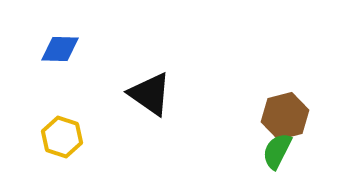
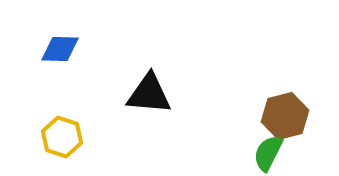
black triangle: moved 1 px left; rotated 30 degrees counterclockwise
green semicircle: moved 9 px left, 2 px down
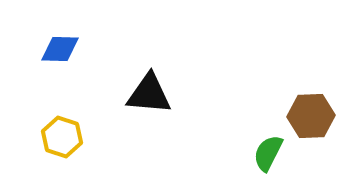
brown hexagon: moved 26 px right; rotated 12 degrees clockwise
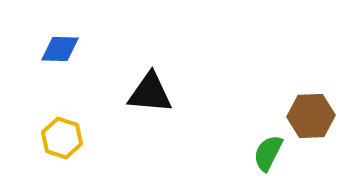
black triangle: moved 1 px right, 1 px up
yellow hexagon: moved 1 px down
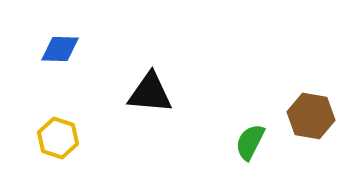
brown hexagon: rotated 12 degrees clockwise
yellow hexagon: moved 4 px left
green semicircle: moved 18 px left, 11 px up
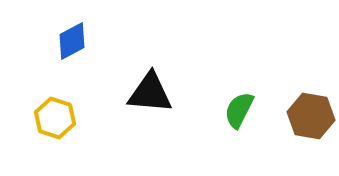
blue diamond: moved 12 px right, 8 px up; rotated 30 degrees counterclockwise
yellow hexagon: moved 3 px left, 20 px up
green semicircle: moved 11 px left, 32 px up
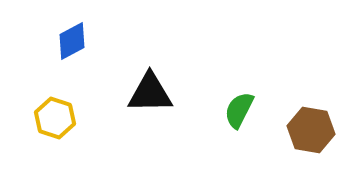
black triangle: rotated 6 degrees counterclockwise
brown hexagon: moved 14 px down
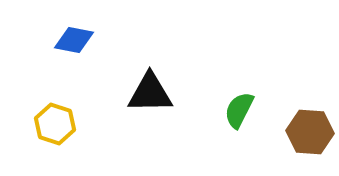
blue diamond: moved 2 px right, 1 px up; rotated 39 degrees clockwise
yellow hexagon: moved 6 px down
brown hexagon: moved 1 px left, 2 px down; rotated 6 degrees counterclockwise
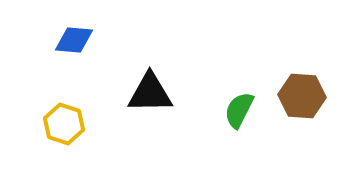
blue diamond: rotated 6 degrees counterclockwise
yellow hexagon: moved 9 px right
brown hexagon: moved 8 px left, 36 px up
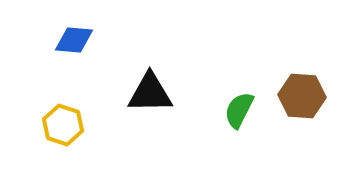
yellow hexagon: moved 1 px left, 1 px down
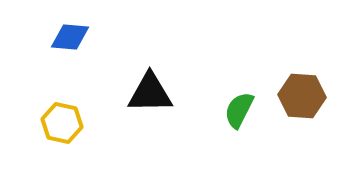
blue diamond: moved 4 px left, 3 px up
yellow hexagon: moved 1 px left, 2 px up; rotated 6 degrees counterclockwise
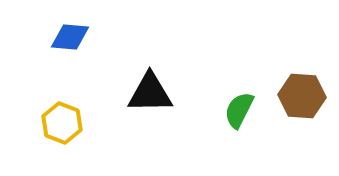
yellow hexagon: rotated 9 degrees clockwise
